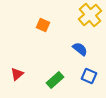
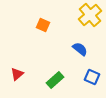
blue square: moved 3 px right, 1 px down
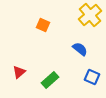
red triangle: moved 2 px right, 2 px up
green rectangle: moved 5 px left
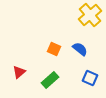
orange square: moved 11 px right, 24 px down
blue square: moved 2 px left, 1 px down
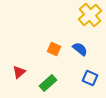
green rectangle: moved 2 px left, 3 px down
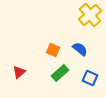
orange square: moved 1 px left, 1 px down
green rectangle: moved 12 px right, 10 px up
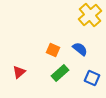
blue square: moved 2 px right
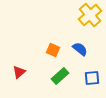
green rectangle: moved 3 px down
blue square: rotated 28 degrees counterclockwise
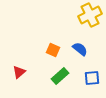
yellow cross: rotated 15 degrees clockwise
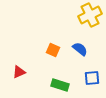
red triangle: rotated 16 degrees clockwise
green rectangle: moved 9 px down; rotated 60 degrees clockwise
